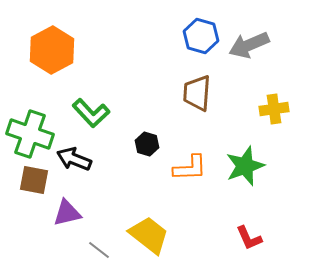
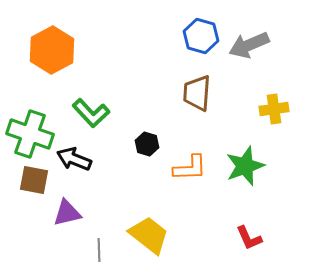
gray line: rotated 50 degrees clockwise
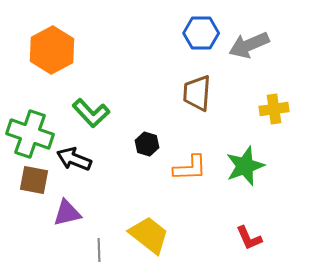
blue hexagon: moved 3 px up; rotated 16 degrees counterclockwise
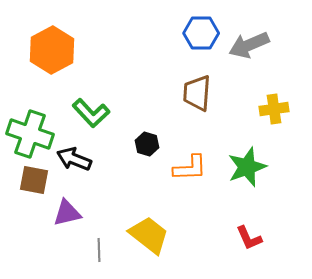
green star: moved 2 px right, 1 px down
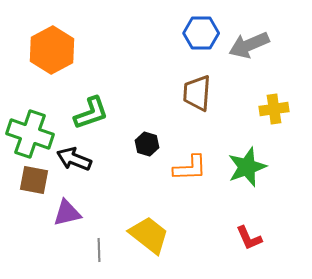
green L-shape: rotated 66 degrees counterclockwise
